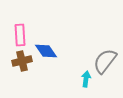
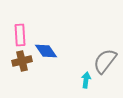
cyan arrow: moved 1 px down
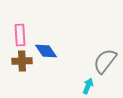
brown cross: rotated 12 degrees clockwise
cyan arrow: moved 2 px right, 6 px down; rotated 14 degrees clockwise
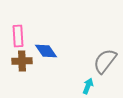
pink rectangle: moved 2 px left, 1 px down
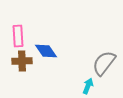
gray semicircle: moved 1 px left, 2 px down
